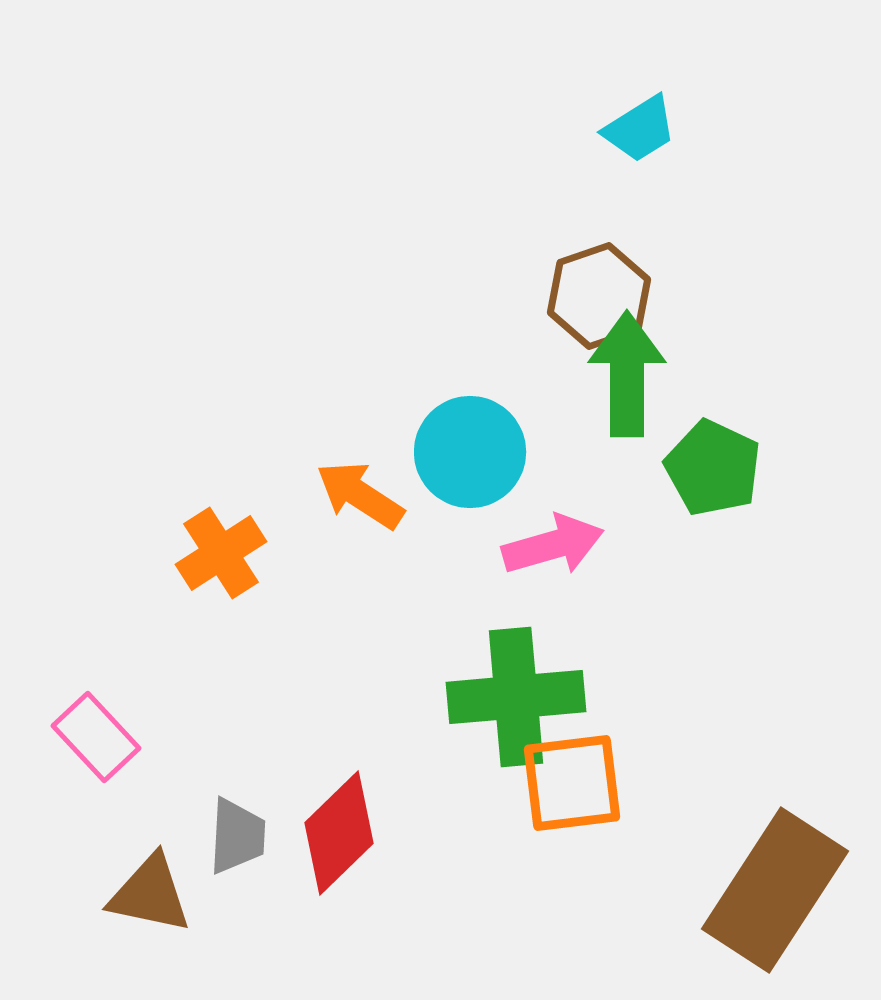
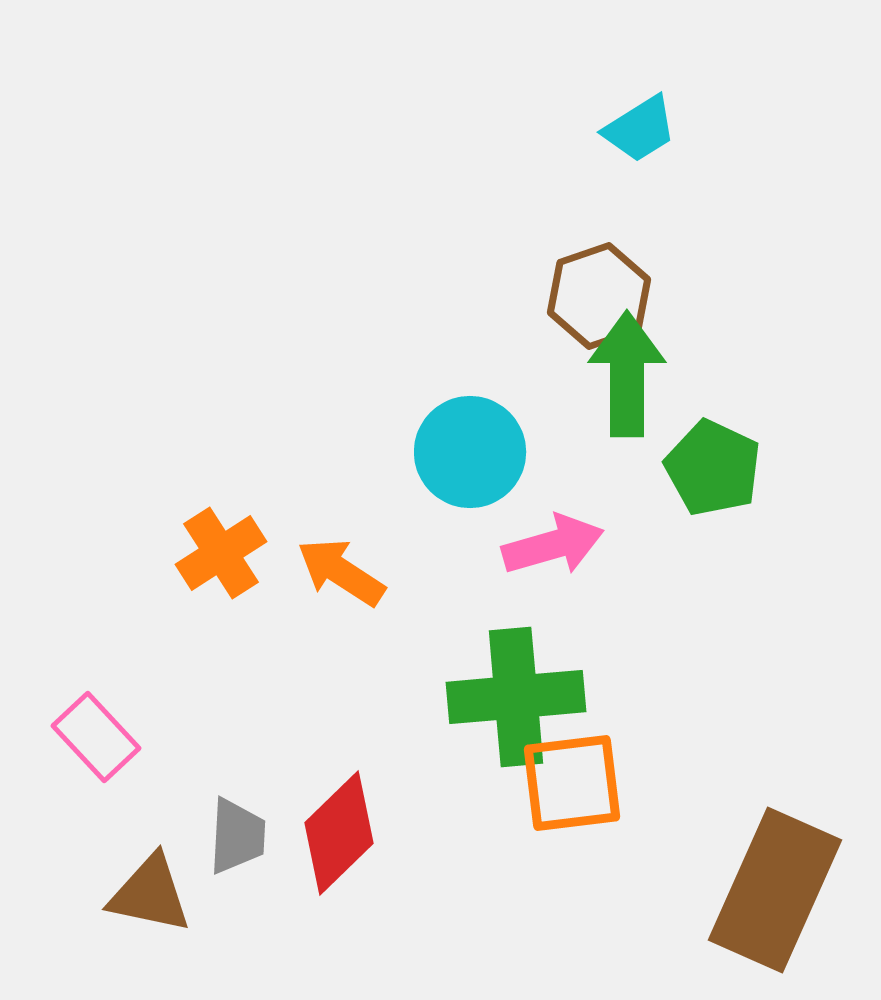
orange arrow: moved 19 px left, 77 px down
brown rectangle: rotated 9 degrees counterclockwise
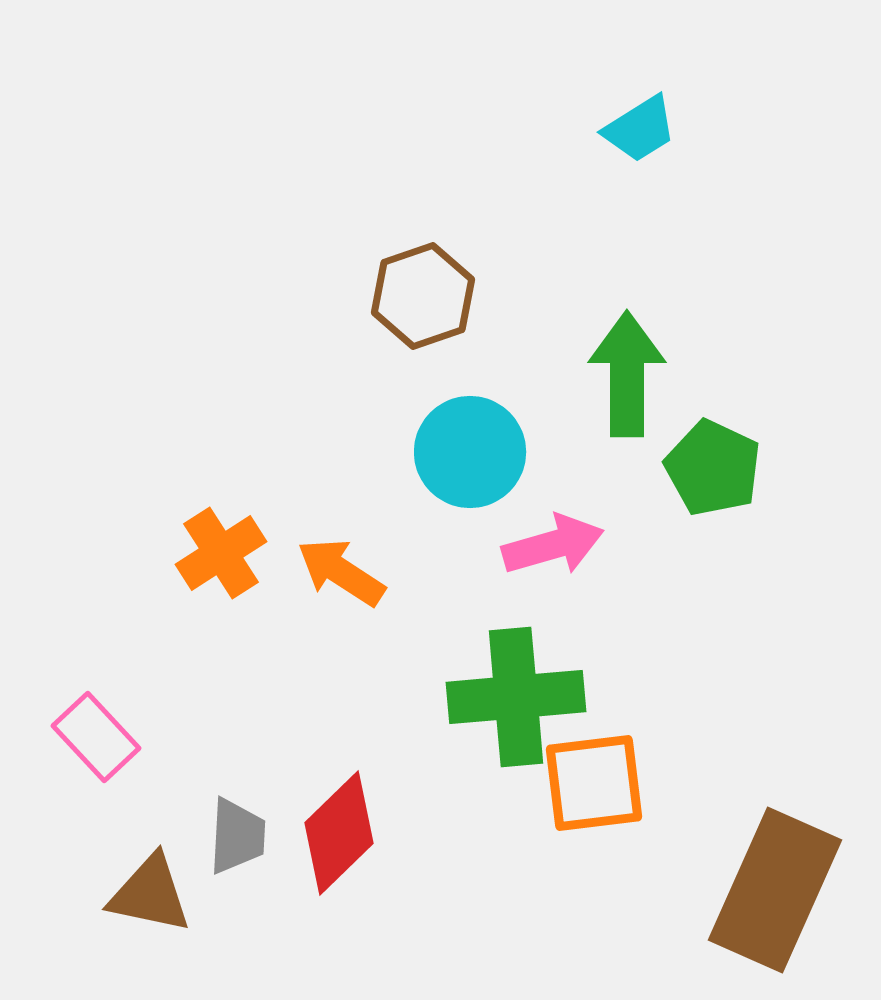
brown hexagon: moved 176 px left
orange square: moved 22 px right
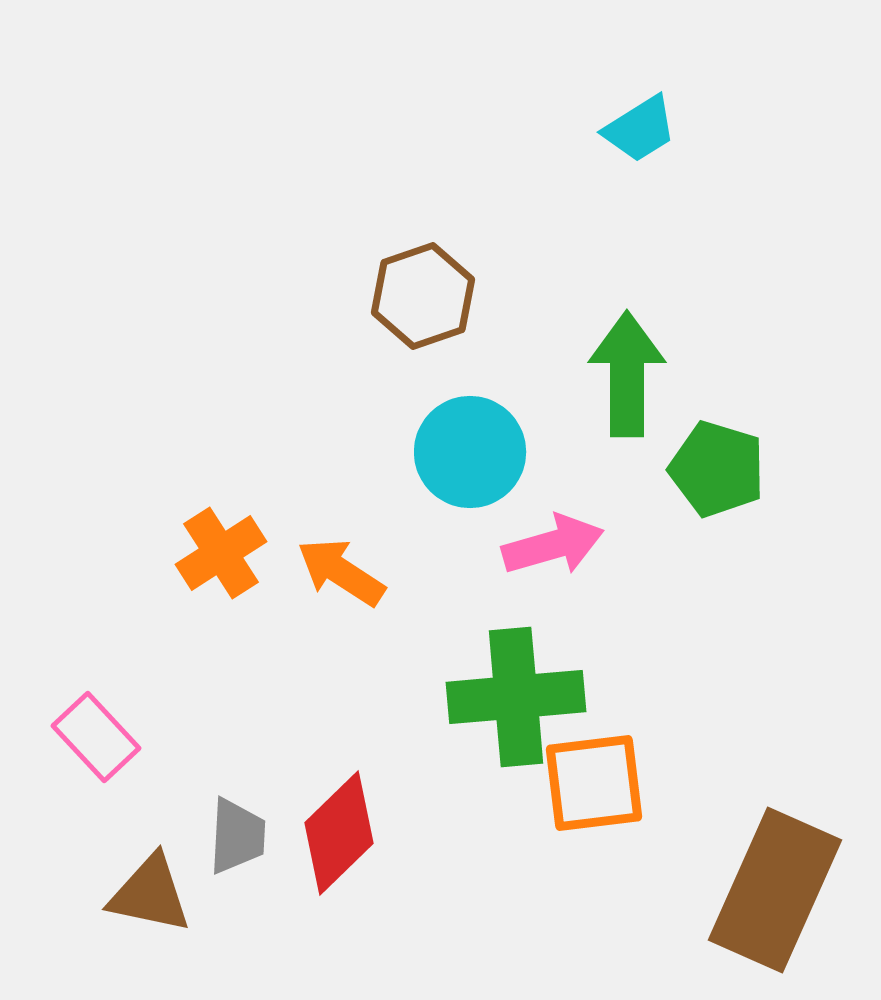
green pentagon: moved 4 px right, 1 px down; rotated 8 degrees counterclockwise
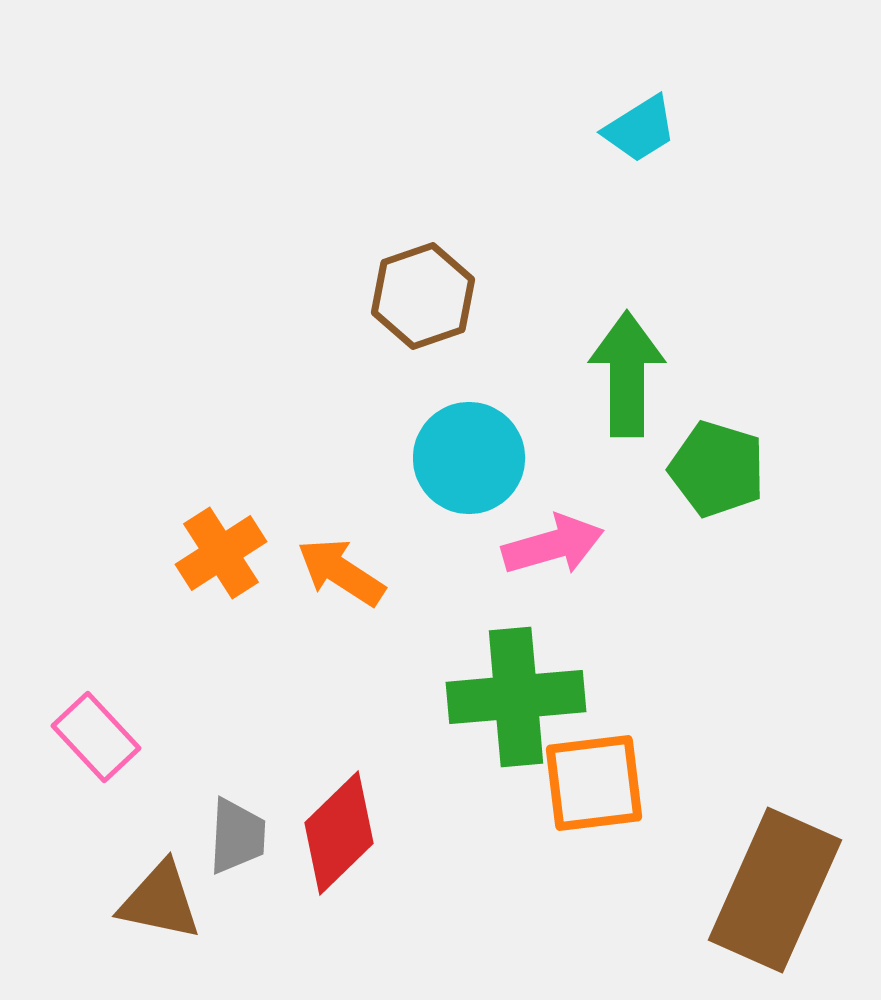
cyan circle: moved 1 px left, 6 px down
brown triangle: moved 10 px right, 7 px down
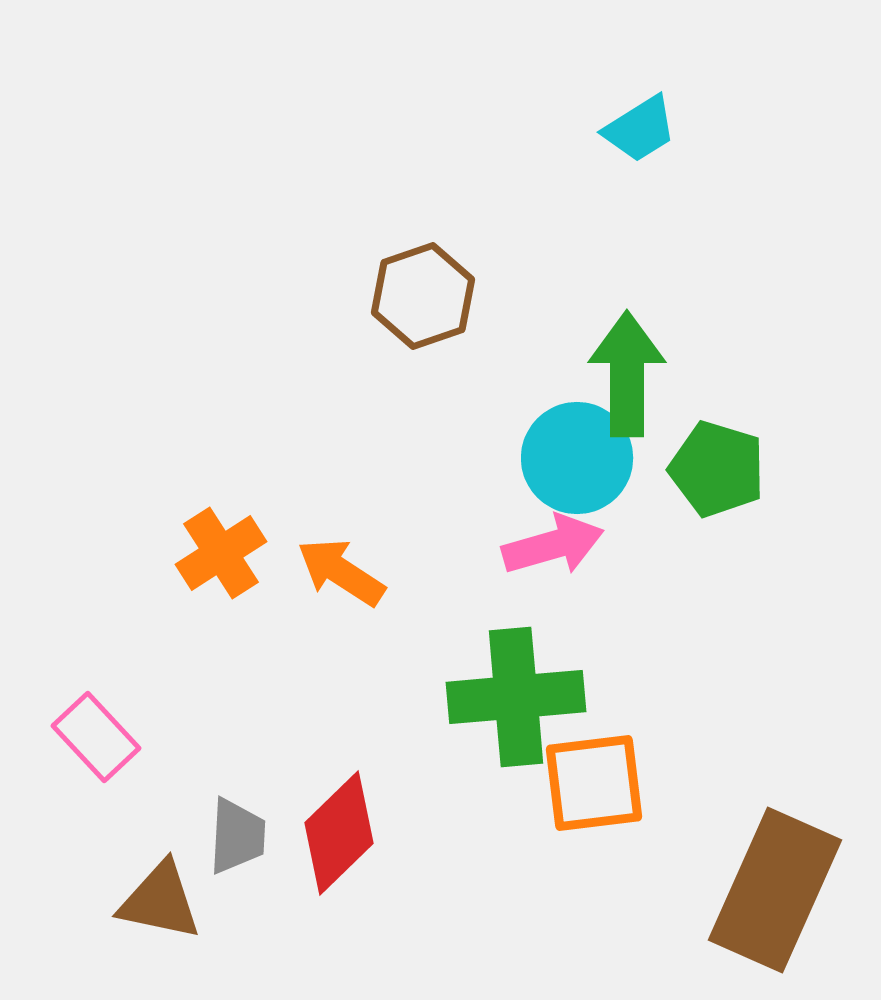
cyan circle: moved 108 px right
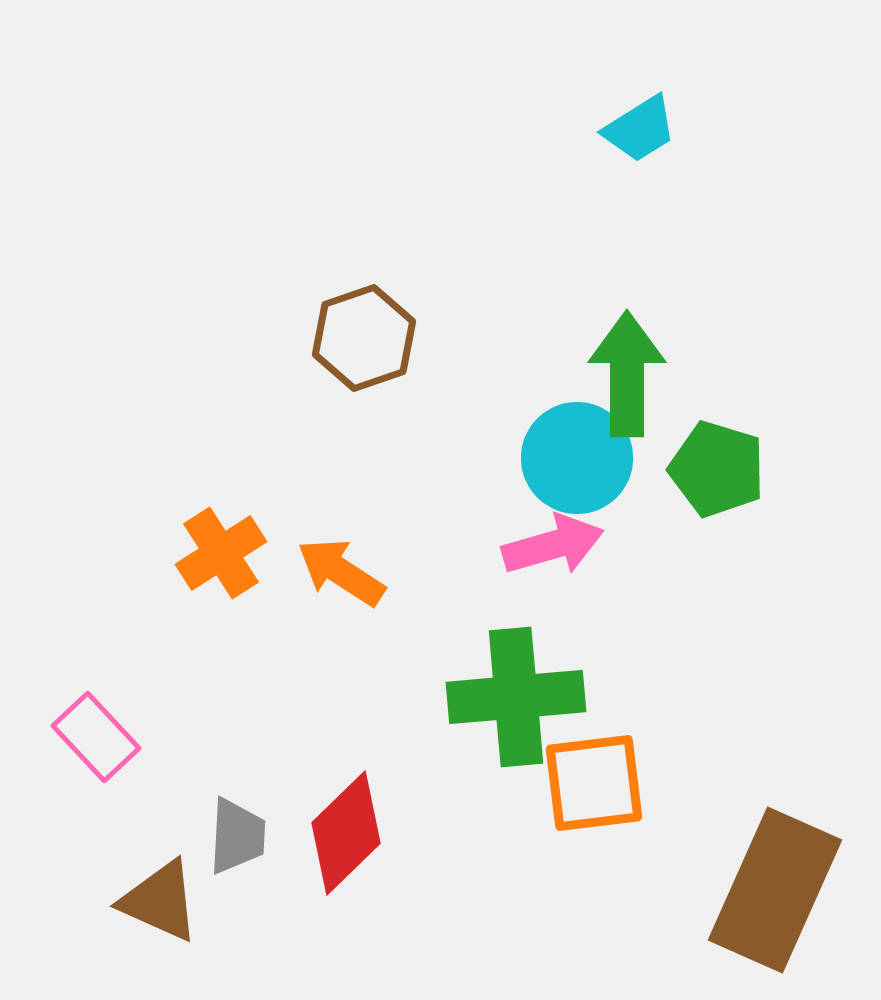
brown hexagon: moved 59 px left, 42 px down
red diamond: moved 7 px right
brown triangle: rotated 12 degrees clockwise
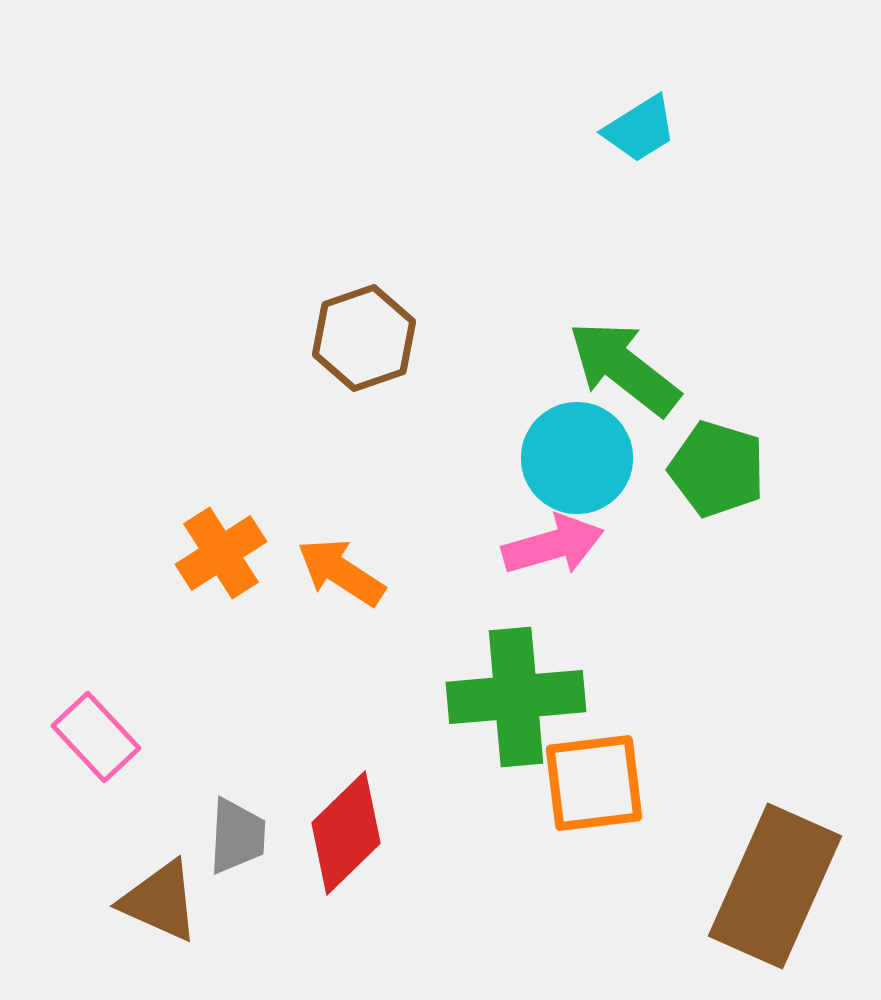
green arrow: moved 3 px left, 6 px up; rotated 52 degrees counterclockwise
brown rectangle: moved 4 px up
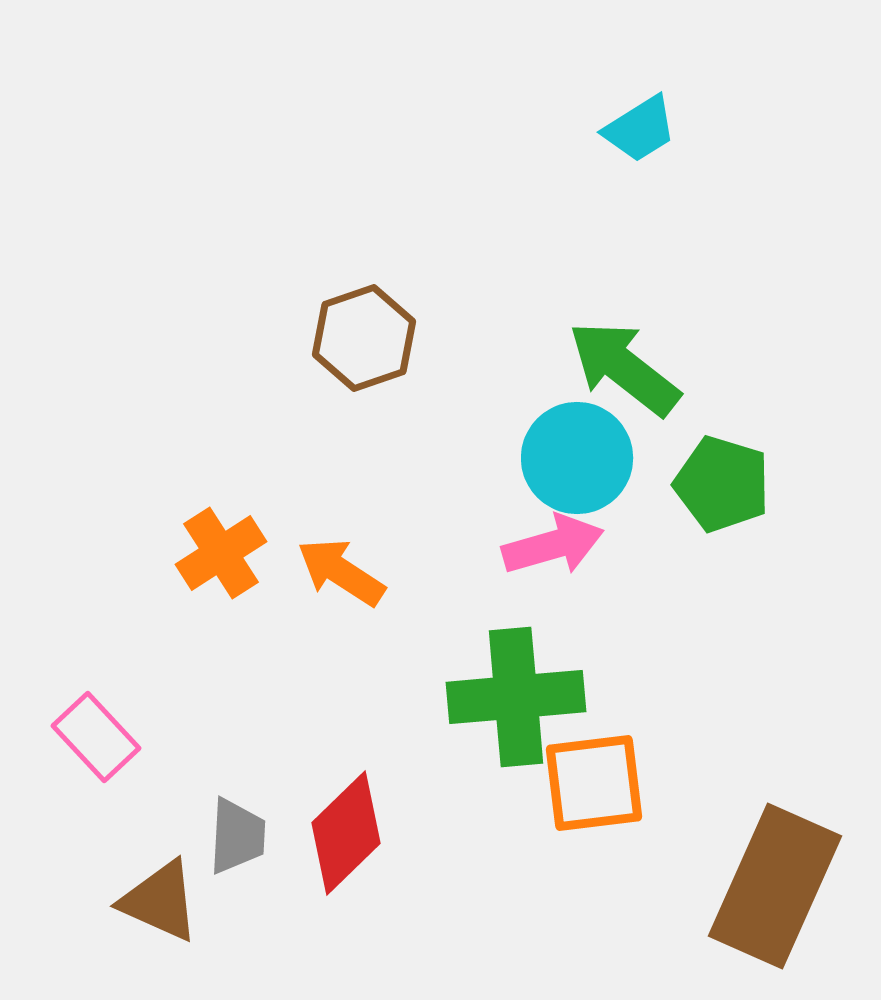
green pentagon: moved 5 px right, 15 px down
